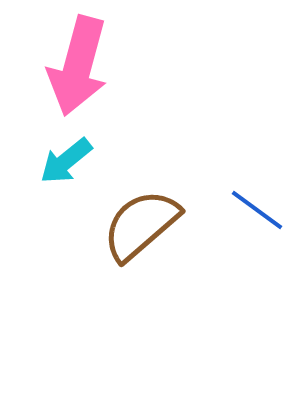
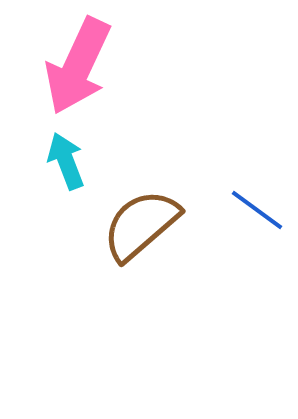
pink arrow: rotated 10 degrees clockwise
cyan arrow: rotated 108 degrees clockwise
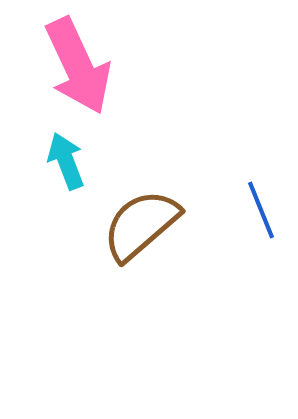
pink arrow: rotated 50 degrees counterclockwise
blue line: moved 4 px right; rotated 32 degrees clockwise
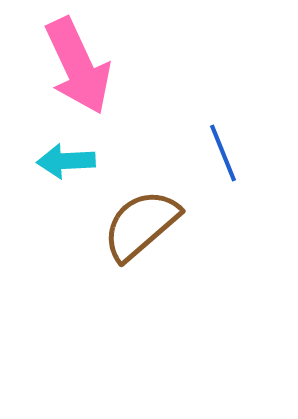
cyan arrow: rotated 72 degrees counterclockwise
blue line: moved 38 px left, 57 px up
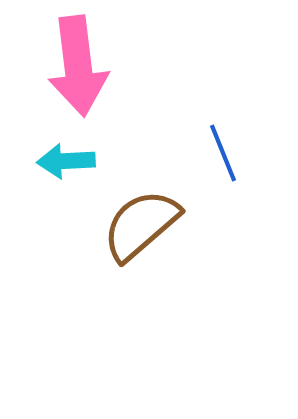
pink arrow: rotated 18 degrees clockwise
